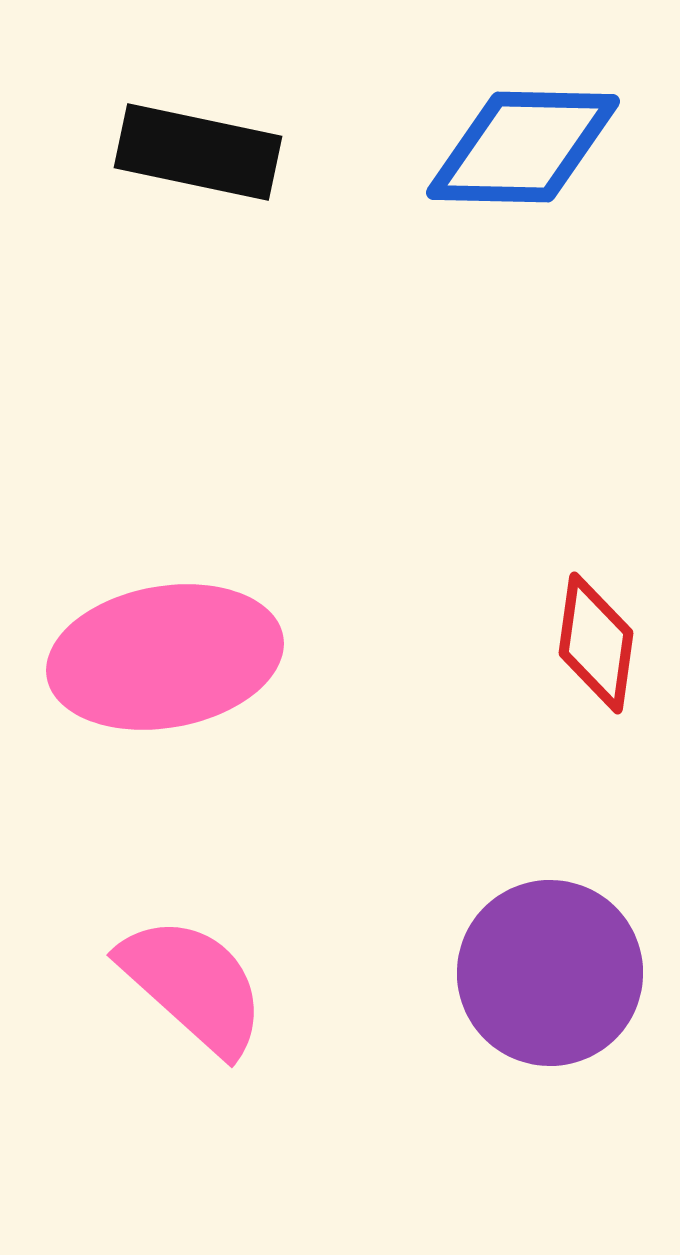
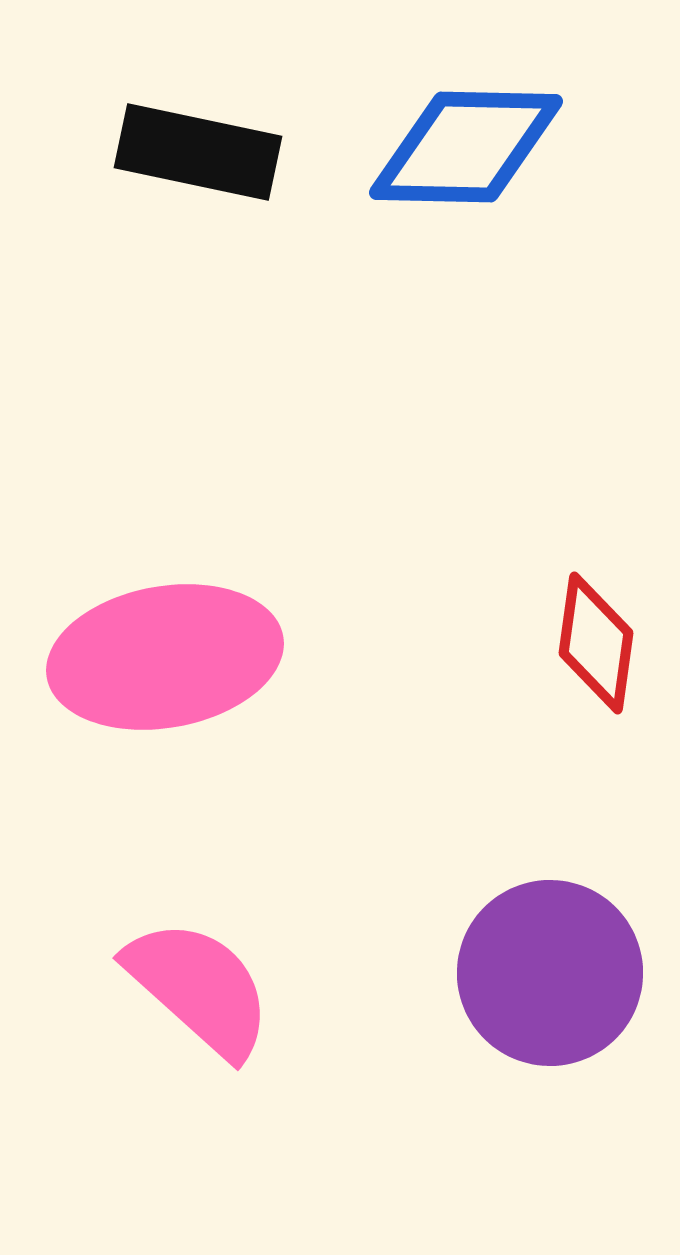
blue diamond: moved 57 px left
pink semicircle: moved 6 px right, 3 px down
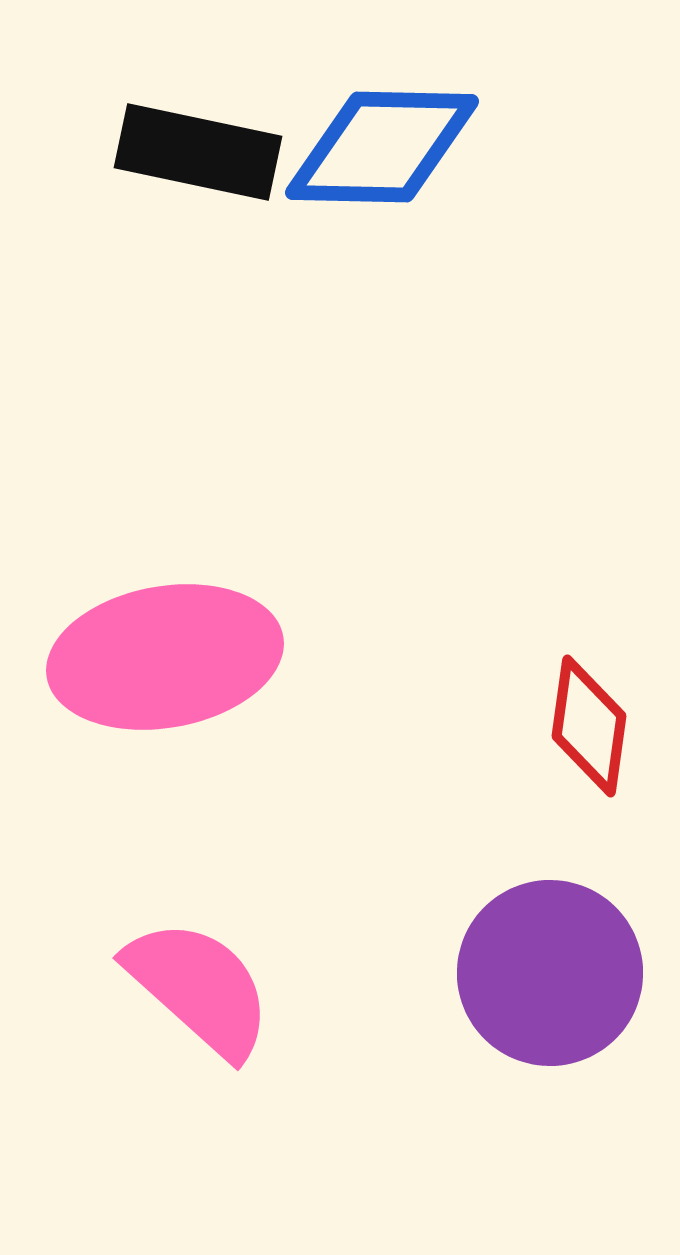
blue diamond: moved 84 px left
red diamond: moved 7 px left, 83 px down
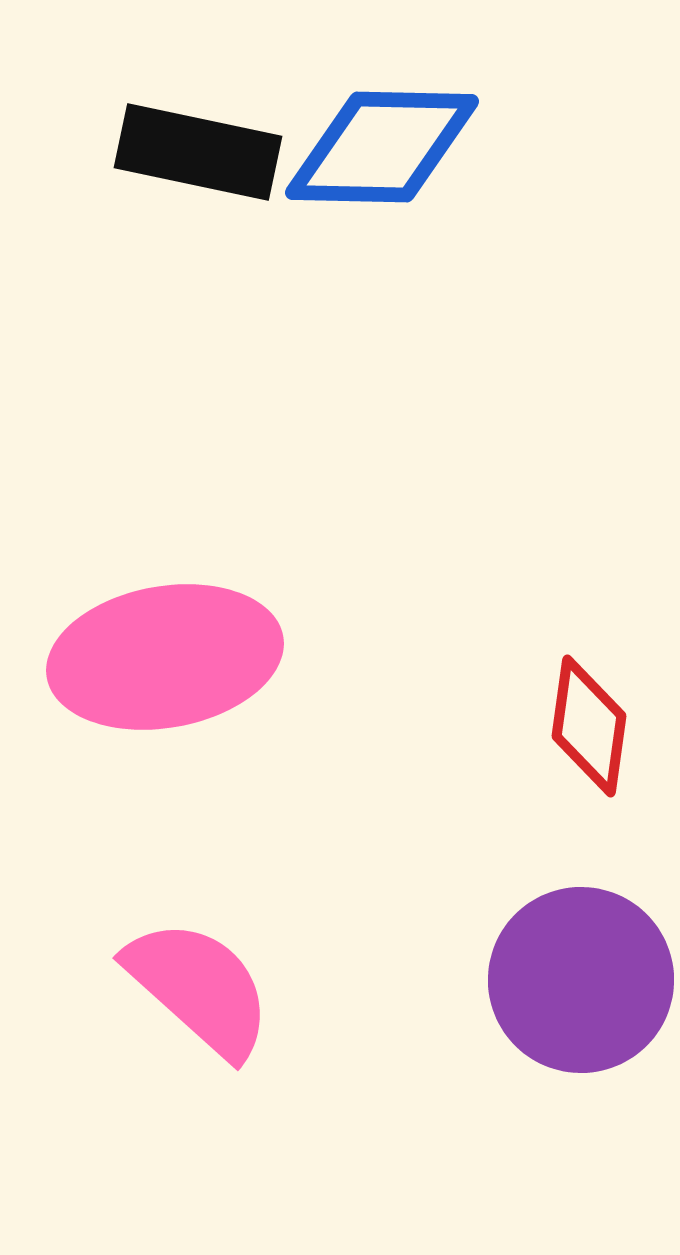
purple circle: moved 31 px right, 7 px down
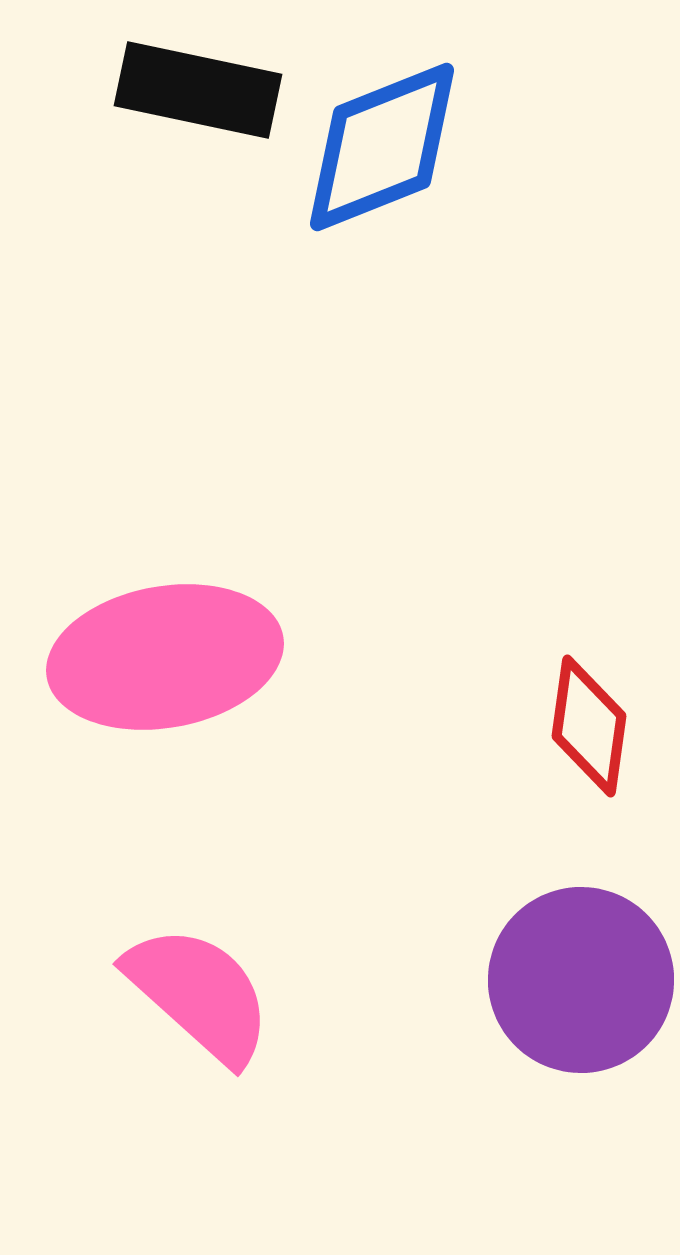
blue diamond: rotated 23 degrees counterclockwise
black rectangle: moved 62 px up
pink semicircle: moved 6 px down
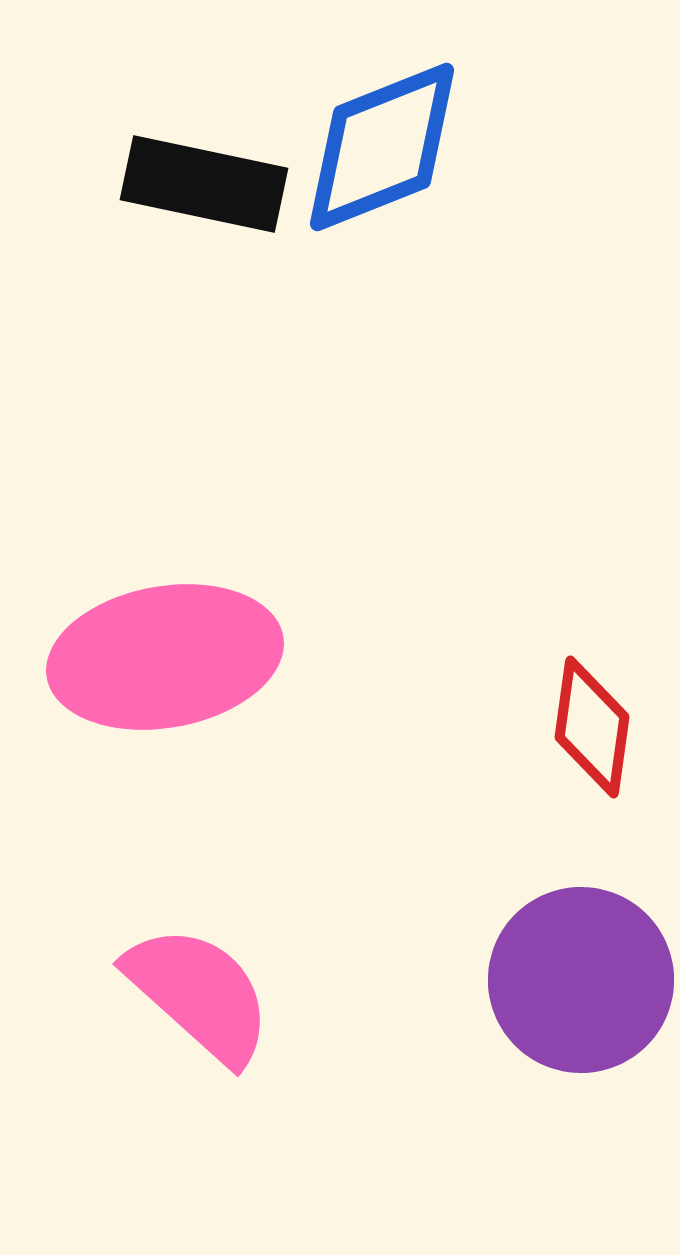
black rectangle: moved 6 px right, 94 px down
red diamond: moved 3 px right, 1 px down
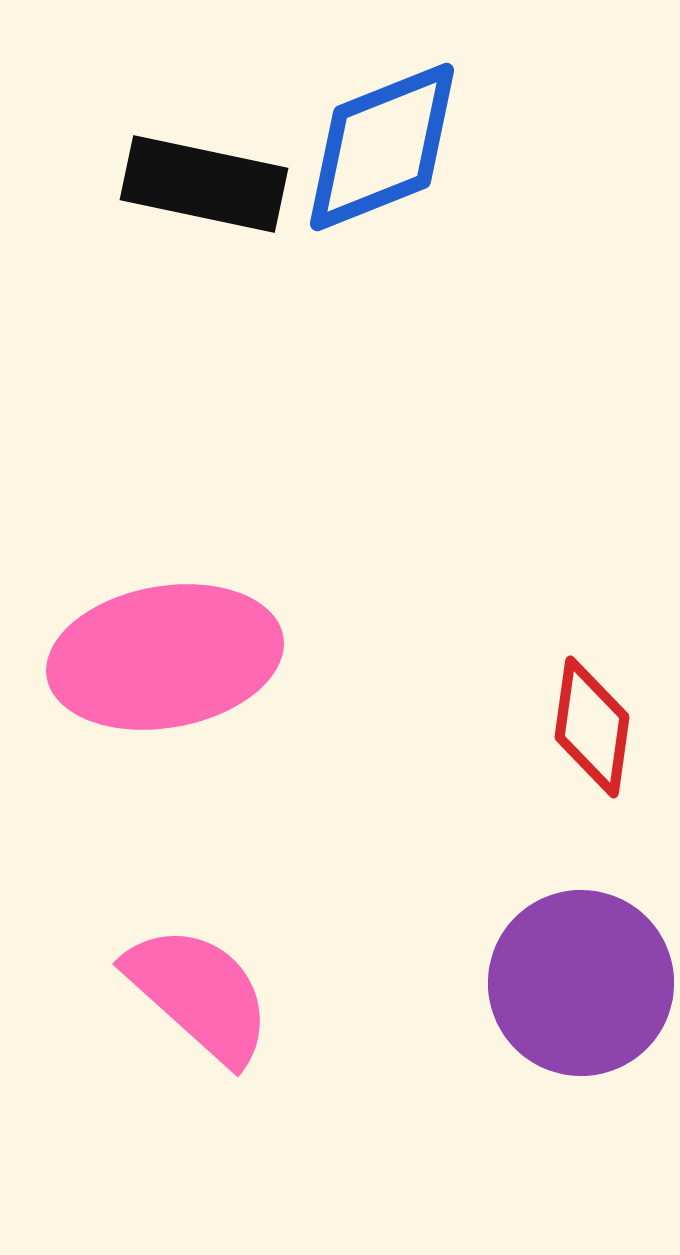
purple circle: moved 3 px down
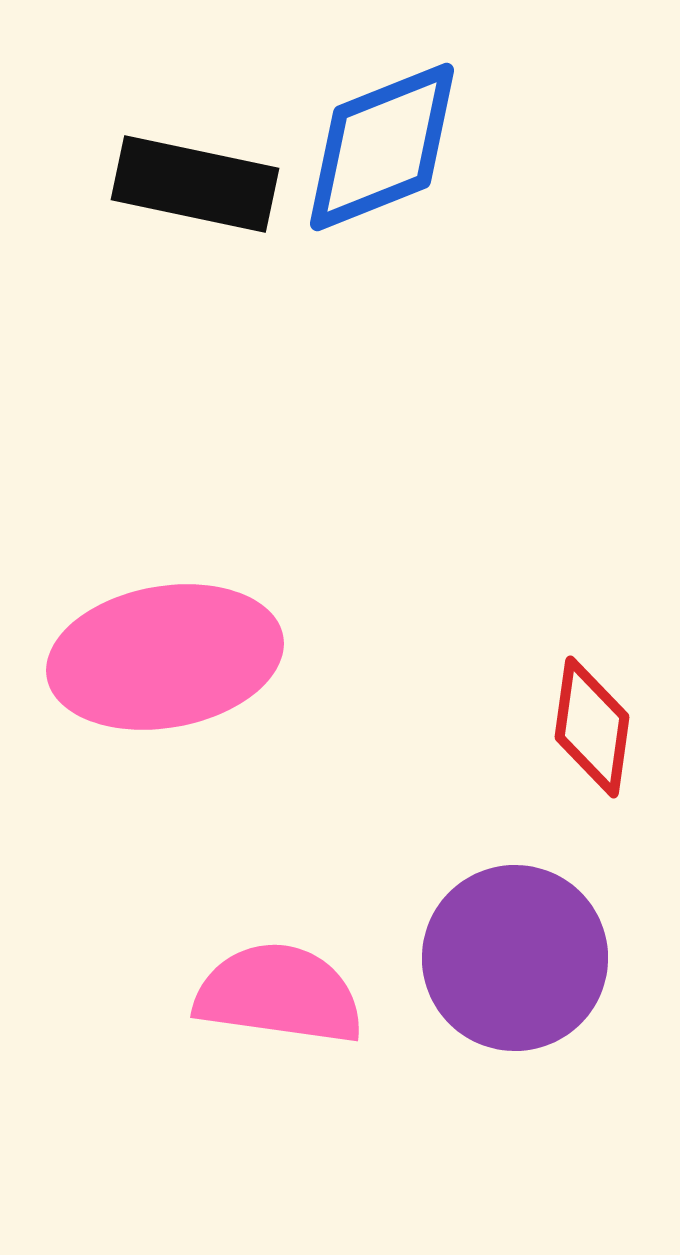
black rectangle: moved 9 px left
purple circle: moved 66 px left, 25 px up
pink semicircle: moved 80 px right; rotated 34 degrees counterclockwise
